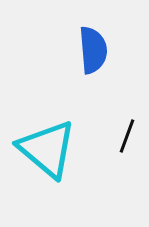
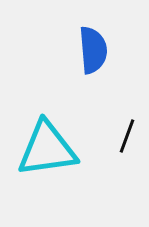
cyan triangle: rotated 48 degrees counterclockwise
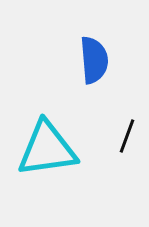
blue semicircle: moved 1 px right, 10 px down
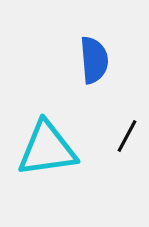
black line: rotated 8 degrees clockwise
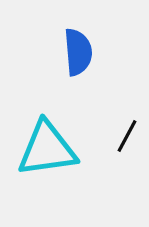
blue semicircle: moved 16 px left, 8 px up
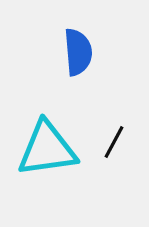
black line: moved 13 px left, 6 px down
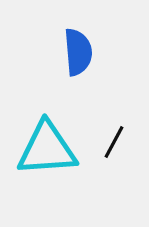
cyan triangle: rotated 4 degrees clockwise
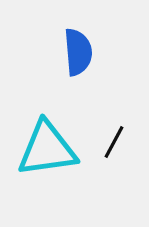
cyan triangle: rotated 4 degrees counterclockwise
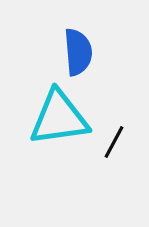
cyan triangle: moved 12 px right, 31 px up
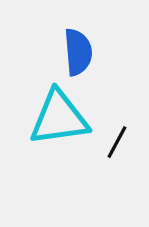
black line: moved 3 px right
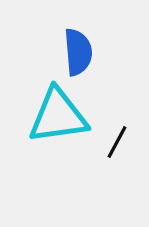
cyan triangle: moved 1 px left, 2 px up
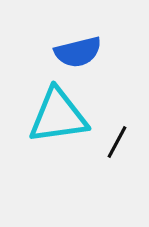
blue semicircle: rotated 81 degrees clockwise
